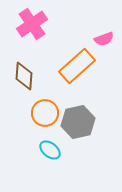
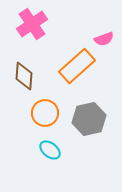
gray hexagon: moved 11 px right, 3 px up
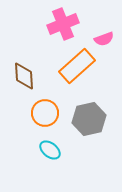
pink cross: moved 31 px right; rotated 12 degrees clockwise
brown diamond: rotated 8 degrees counterclockwise
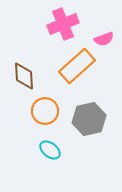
orange circle: moved 2 px up
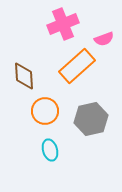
gray hexagon: moved 2 px right
cyan ellipse: rotated 35 degrees clockwise
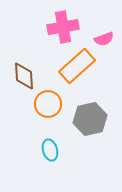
pink cross: moved 3 px down; rotated 12 degrees clockwise
orange circle: moved 3 px right, 7 px up
gray hexagon: moved 1 px left
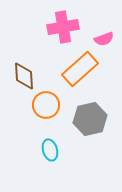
orange rectangle: moved 3 px right, 3 px down
orange circle: moved 2 px left, 1 px down
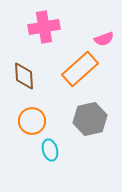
pink cross: moved 19 px left
orange circle: moved 14 px left, 16 px down
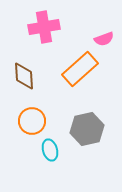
gray hexagon: moved 3 px left, 10 px down
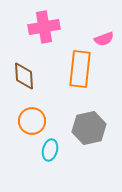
orange rectangle: rotated 42 degrees counterclockwise
gray hexagon: moved 2 px right, 1 px up
cyan ellipse: rotated 30 degrees clockwise
